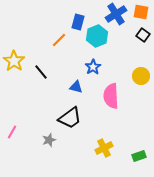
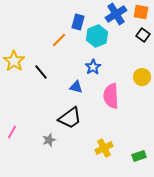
yellow circle: moved 1 px right, 1 px down
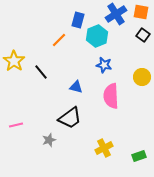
blue rectangle: moved 2 px up
blue star: moved 11 px right, 2 px up; rotated 28 degrees counterclockwise
pink line: moved 4 px right, 7 px up; rotated 48 degrees clockwise
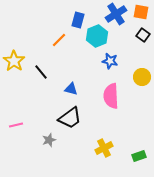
blue star: moved 6 px right, 4 px up
blue triangle: moved 5 px left, 2 px down
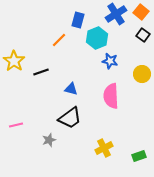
orange square: rotated 28 degrees clockwise
cyan hexagon: moved 2 px down
black line: rotated 70 degrees counterclockwise
yellow circle: moved 3 px up
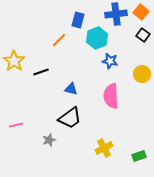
blue cross: rotated 25 degrees clockwise
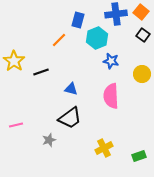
blue star: moved 1 px right
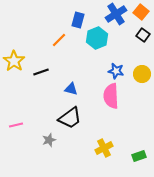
blue cross: rotated 25 degrees counterclockwise
blue star: moved 5 px right, 10 px down
